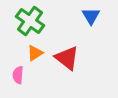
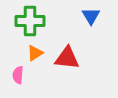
green cross: rotated 36 degrees counterclockwise
red triangle: rotated 32 degrees counterclockwise
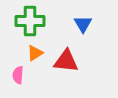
blue triangle: moved 8 px left, 8 px down
red triangle: moved 1 px left, 3 px down
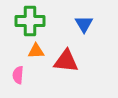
blue triangle: moved 1 px right
orange triangle: moved 1 px right, 2 px up; rotated 30 degrees clockwise
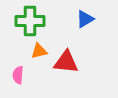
blue triangle: moved 1 px right, 5 px up; rotated 30 degrees clockwise
orange triangle: moved 3 px right; rotated 12 degrees counterclockwise
red triangle: moved 1 px down
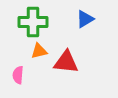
green cross: moved 3 px right, 1 px down
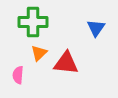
blue triangle: moved 11 px right, 9 px down; rotated 24 degrees counterclockwise
orange triangle: moved 2 px down; rotated 30 degrees counterclockwise
red triangle: moved 1 px down
